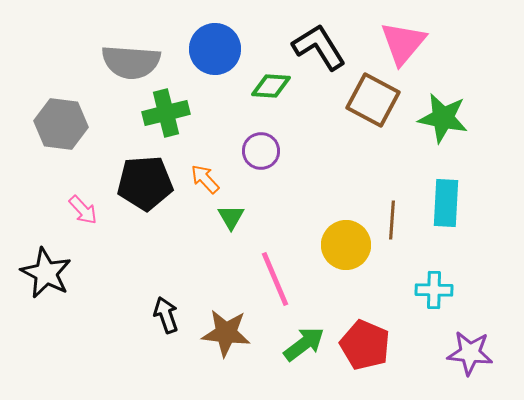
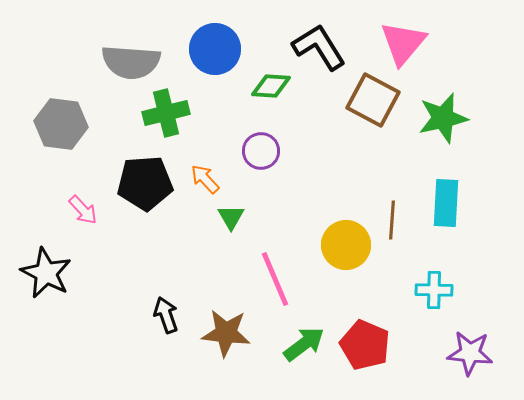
green star: rotated 24 degrees counterclockwise
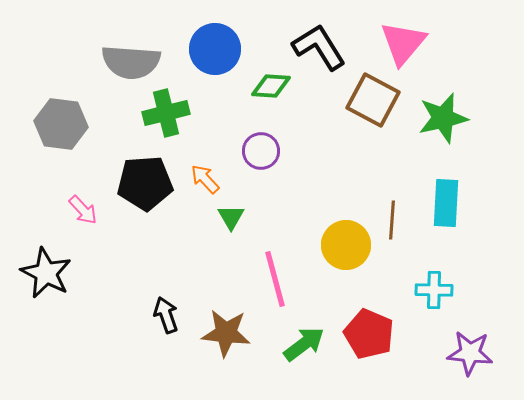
pink line: rotated 8 degrees clockwise
red pentagon: moved 4 px right, 11 px up
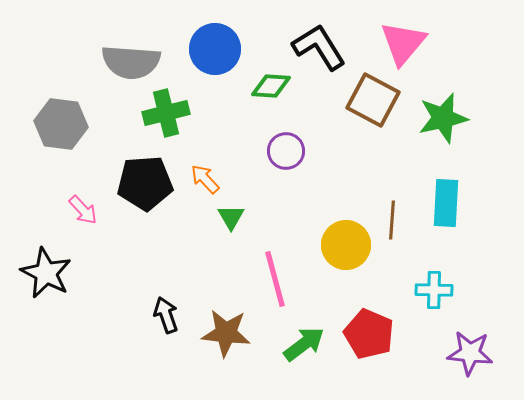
purple circle: moved 25 px right
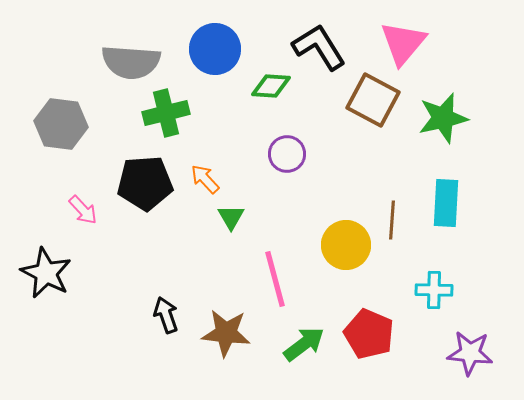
purple circle: moved 1 px right, 3 px down
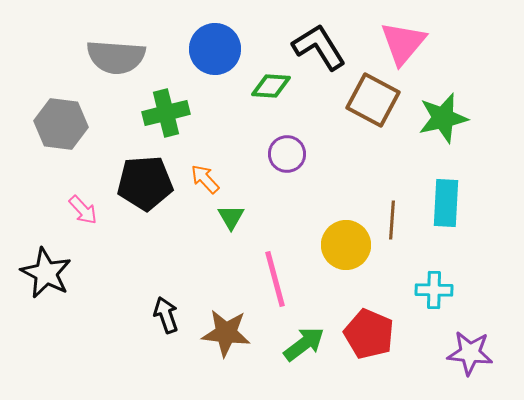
gray semicircle: moved 15 px left, 5 px up
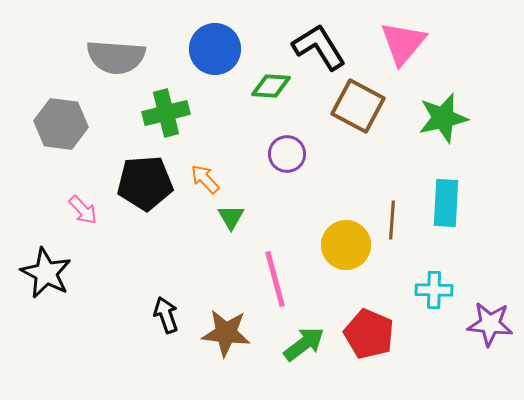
brown square: moved 15 px left, 6 px down
purple star: moved 20 px right, 29 px up
